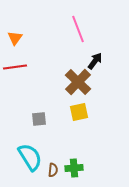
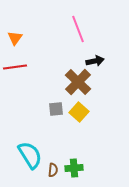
black arrow: rotated 42 degrees clockwise
yellow square: rotated 36 degrees counterclockwise
gray square: moved 17 px right, 10 px up
cyan semicircle: moved 2 px up
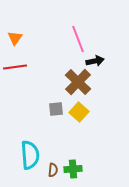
pink line: moved 10 px down
cyan semicircle: rotated 28 degrees clockwise
green cross: moved 1 px left, 1 px down
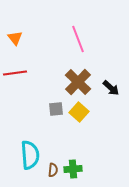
orange triangle: rotated 14 degrees counterclockwise
black arrow: moved 16 px right, 27 px down; rotated 54 degrees clockwise
red line: moved 6 px down
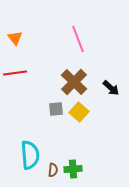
brown cross: moved 4 px left
